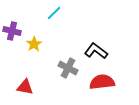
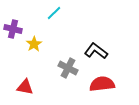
purple cross: moved 1 px right, 2 px up
red semicircle: moved 2 px down
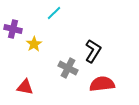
black L-shape: moved 3 px left; rotated 85 degrees clockwise
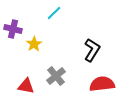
black L-shape: moved 1 px left, 1 px up
gray cross: moved 12 px left, 8 px down; rotated 24 degrees clockwise
red triangle: moved 1 px right, 1 px up
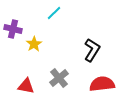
gray cross: moved 3 px right, 2 px down
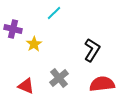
red triangle: rotated 12 degrees clockwise
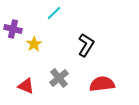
black L-shape: moved 6 px left, 5 px up
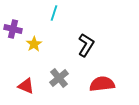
cyan line: rotated 28 degrees counterclockwise
